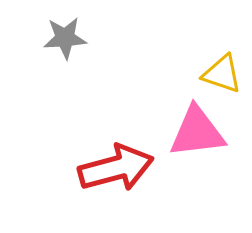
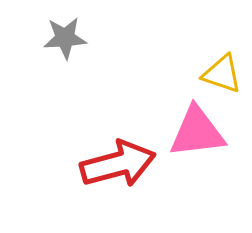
red arrow: moved 2 px right, 4 px up
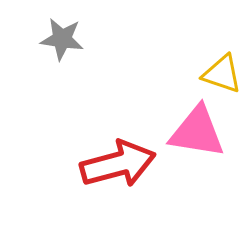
gray star: moved 3 px left, 1 px down; rotated 12 degrees clockwise
pink triangle: rotated 16 degrees clockwise
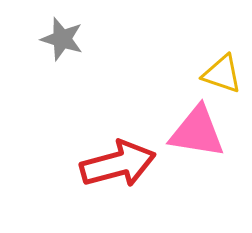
gray star: rotated 9 degrees clockwise
